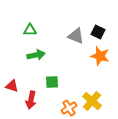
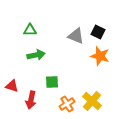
orange cross: moved 2 px left, 4 px up
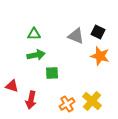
green triangle: moved 4 px right, 4 px down
green square: moved 9 px up
